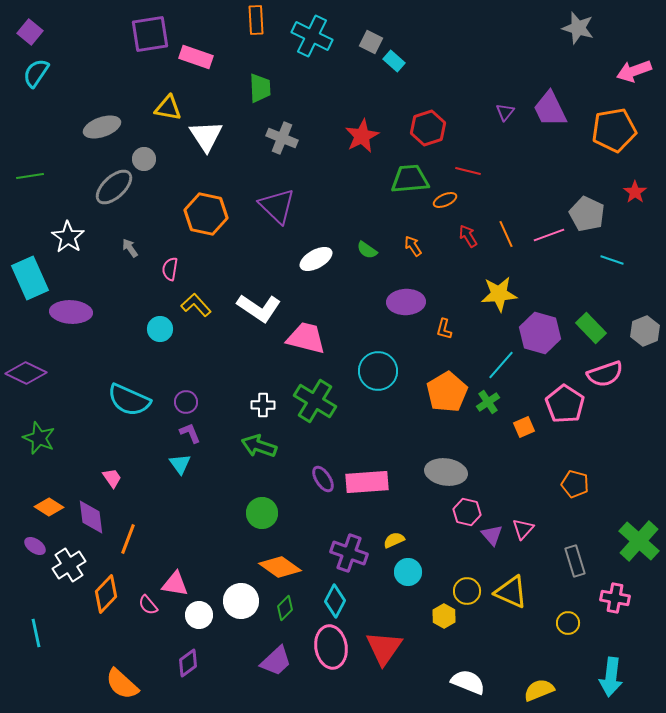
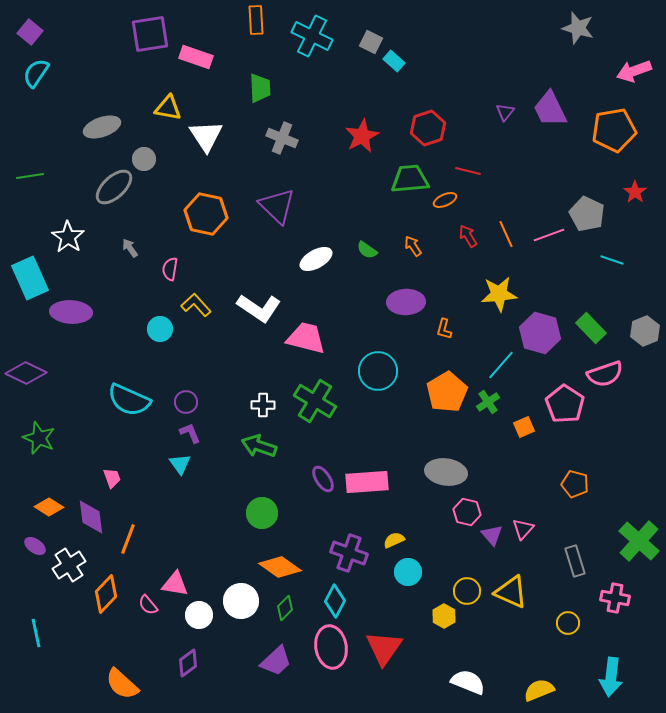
pink trapezoid at (112, 478): rotated 15 degrees clockwise
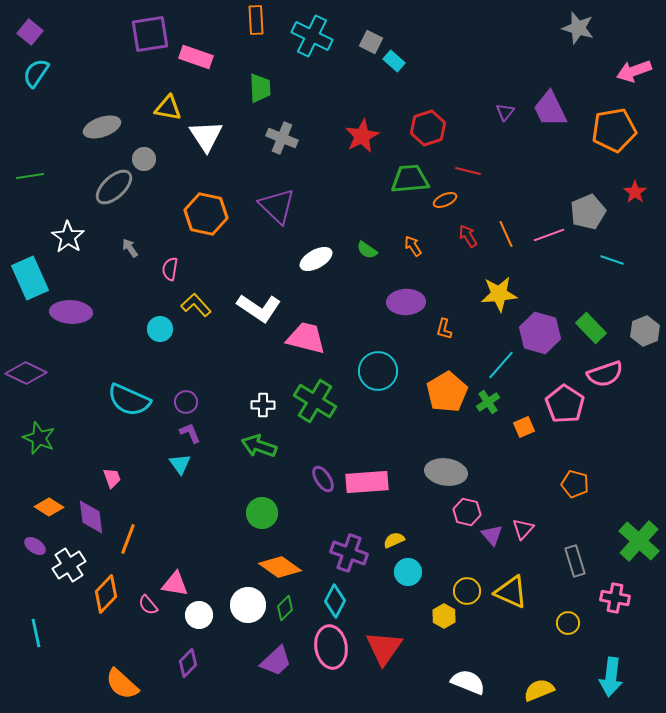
gray pentagon at (587, 214): moved 1 px right, 2 px up; rotated 24 degrees clockwise
white circle at (241, 601): moved 7 px right, 4 px down
purple diamond at (188, 663): rotated 8 degrees counterclockwise
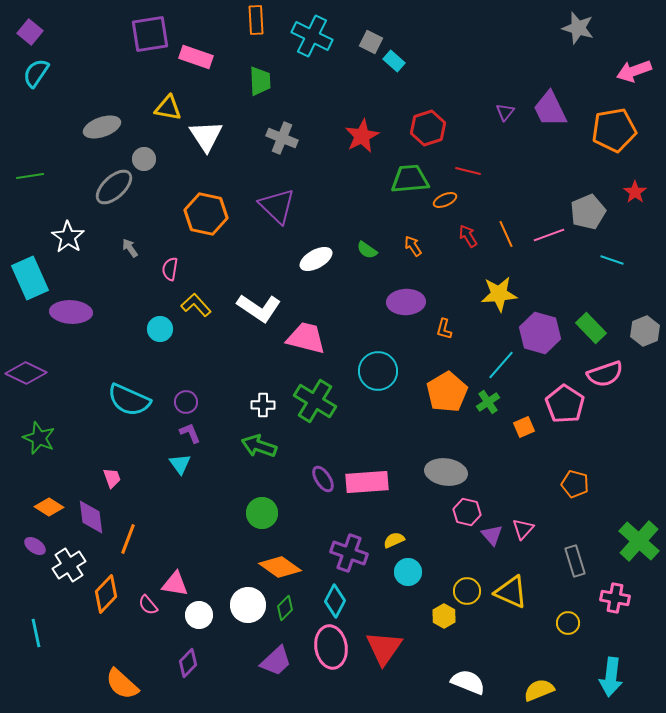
green trapezoid at (260, 88): moved 7 px up
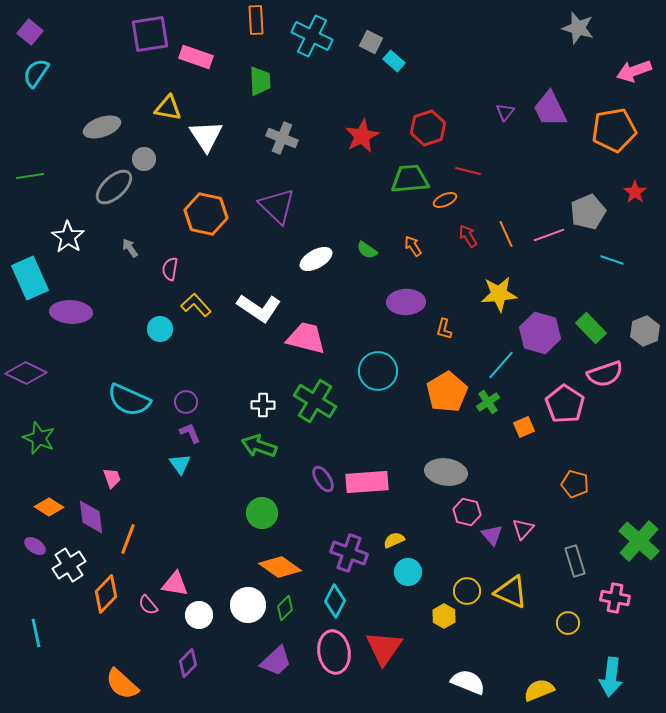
pink ellipse at (331, 647): moved 3 px right, 5 px down
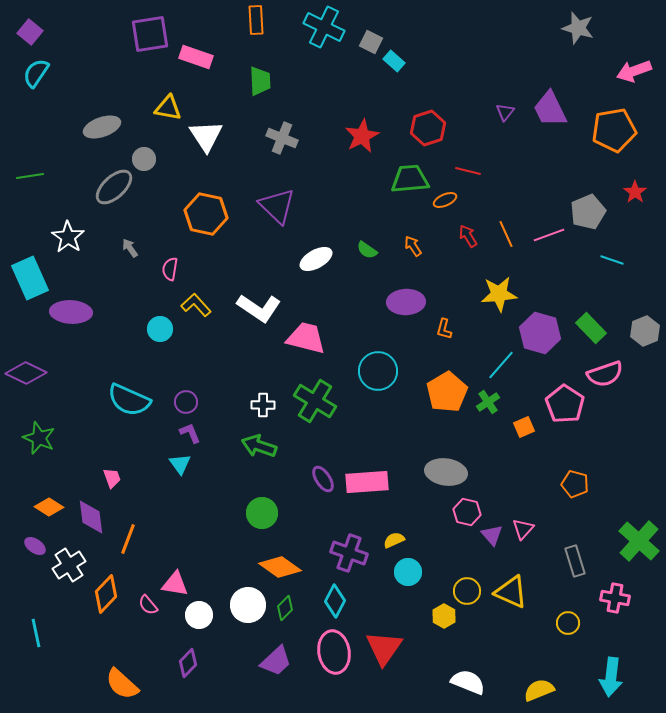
cyan cross at (312, 36): moved 12 px right, 9 px up
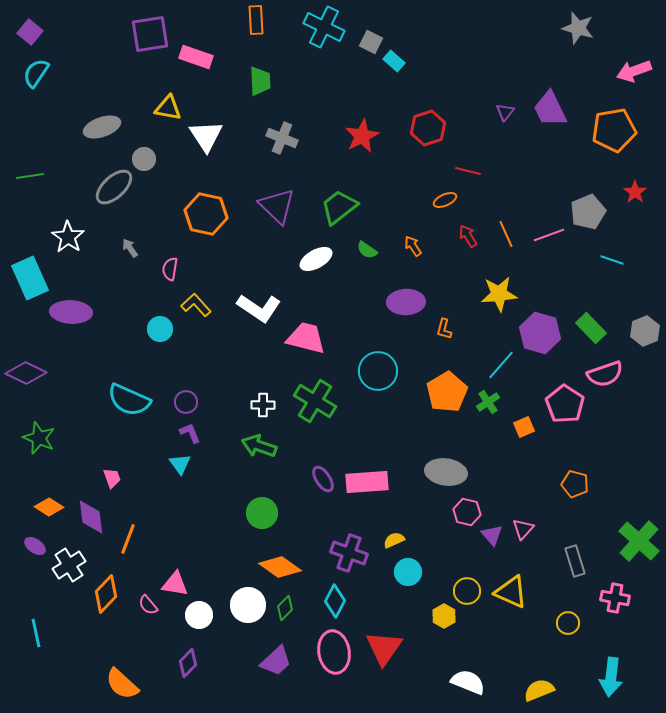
green trapezoid at (410, 179): moved 71 px left, 28 px down; rotated 33 degrees counterclockwise
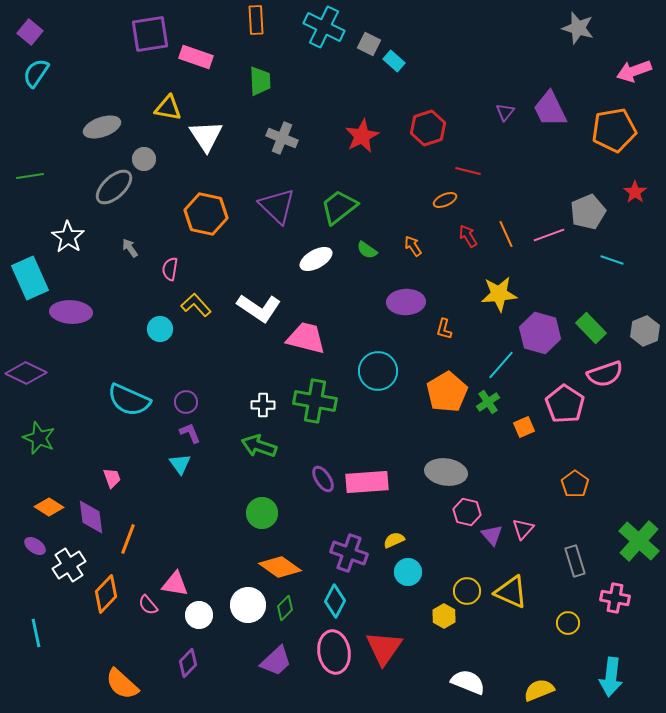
gray square at (371, 42): moved 2 px left, 2 px down
green cross at (315, 401): rotated 21 degrees counterclockwise
orange pentagon at (575, 484): rotated 20 degrees clockwise
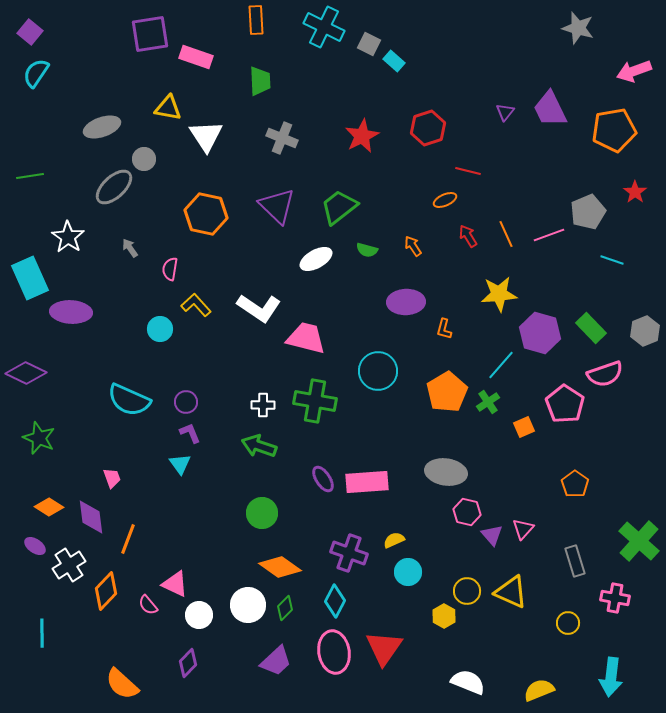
green semicircle at (367, 250): rotated 20 degrees counterclockwise
pink triangle at (175, 584): rotated 16 degrees clockwise
orange diamond at (106, 594): moved 3 px up
cyan line at (36, 633): moved 6 px right; rotated 12 degrees clockwise
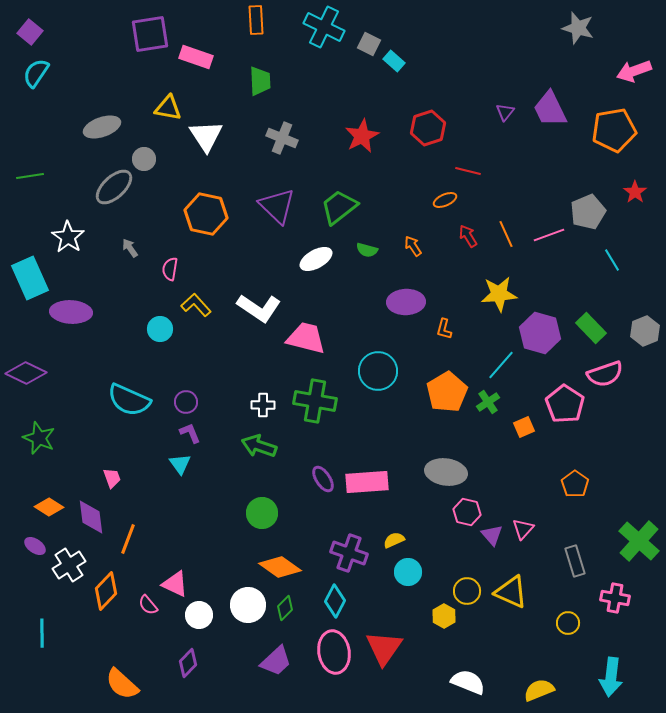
cyan line at (612, 260): rotated 40 degrees clockwise
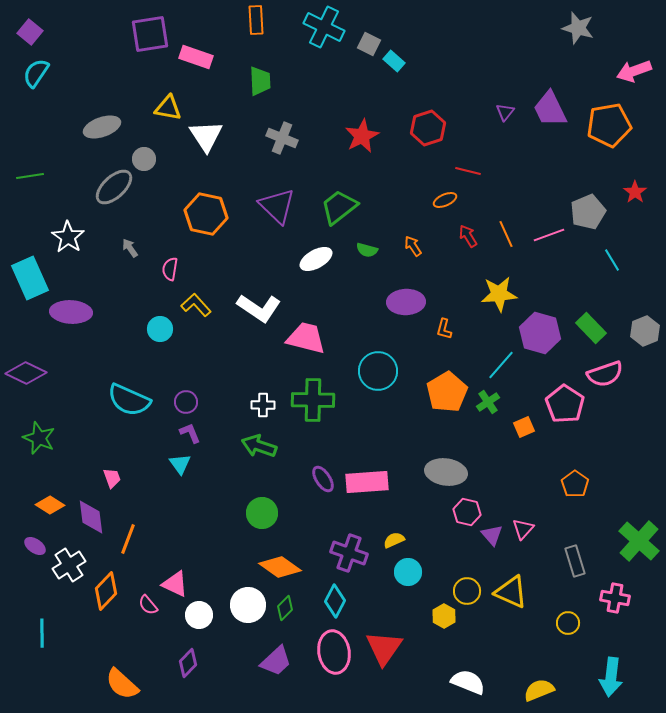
orange pentagon at (614, 130): moved 5 px left, 5 px up
green cross at (315, 401): moved 2 px left, 1 px up; rotated 9 degrees counterclockwise
orange diamond at (49, 507): moved 1 px right, 2 px up
